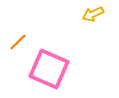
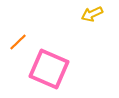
yellow arrow: moved 1 px left
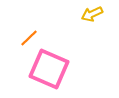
orange line: moved 11 px right, 4 px up
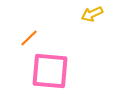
pink square: moved 1 px right, 2 px down; rotated 18 degrees counterclockwise
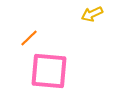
pink square: moved 1 px left
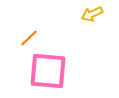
pink square: moved 1 px left
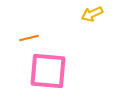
orange line: rotated 30 degrees clockwise
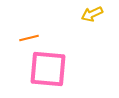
pink square: moved 2 px up
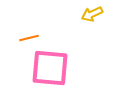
pink square: moved 2 px right, 1 px up
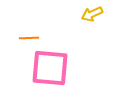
orange line: rotated 12 degrees clockwise
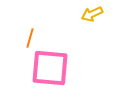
orange line: moved 1 px right; rotated 72 degrees counterclockwise
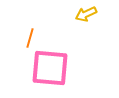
yellow arrow: moved 6 px left
